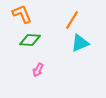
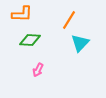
orange L-shape: rotated 115 degrees clockwise
orange line: moved 3 px left
cyan triangle: rotated 24 degrees counterclockwise
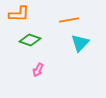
orange L-shape: moved 3 px left
orange line: rotated 48 degrees clockwise
green diamond: rotated 15 degrees clockwise
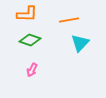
orange L-shape: moved 8 px right
pink arrow: moved 6 px left
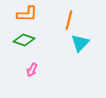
orange line: rotated 66 degrees counterclockwise
green diamond: moved 6 px left
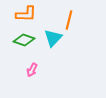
orange L-shape: moved 1 px left
cyan triangle: moved 27 px left, 5 px up
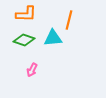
cyan triangle: rotated 42 degrees clockwise
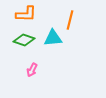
orange line: moved 1 px right
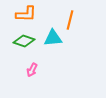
green diamond: moved 1 px down
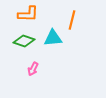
orange L-shape: moved 2 px right
orange line: moved 2 px right
pink arrow: moved 1 px right, 1 px up
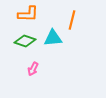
green diamond: moved 1 px right
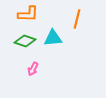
orange line: moved 5 px right, 1 px up
